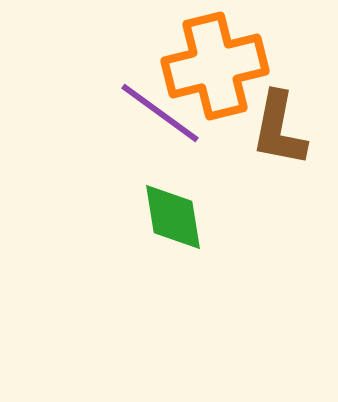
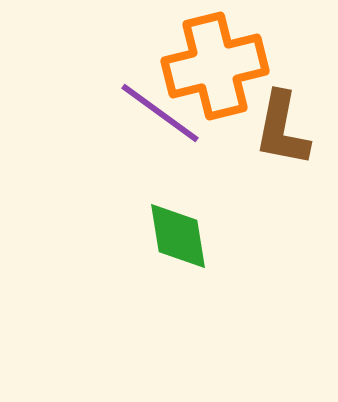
brown L-shape: moved 3 px right
green diamond: moved 5 px right, 19 px down
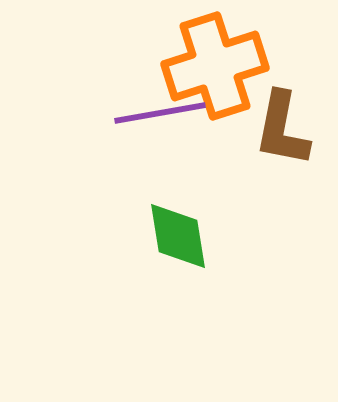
orange cross: rotated 4 degrees counterclockwise
purple line: rotated 46 degrees counterclockwise
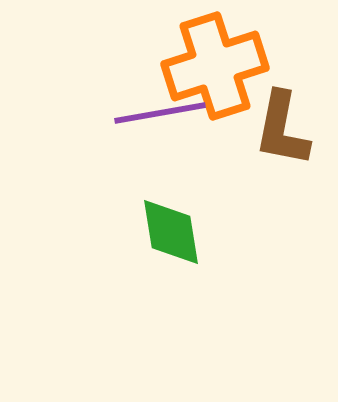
green diamond: moved 7 px left, 4 px up
